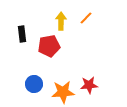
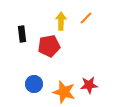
orange star: moved 1 px right; rotated 20 degrees clockwise
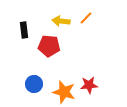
yellow arrow: rotated 84 degrees counterclockwise
black rectangle: moved 2 px right, 4 px up
red pentagon: rotated 15 degrees clockwise
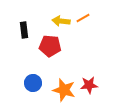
orange line: moved 3 px left; rotated 16 degrees clockwise
red pentagon: moved 1 px right
blue circle: moved 1 px left, 1 px up
orange star: moved 2 px up
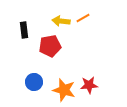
red pentagon: rotated 15 degrees counterclockwise
blue circle: moved 1 px right, 1 px up
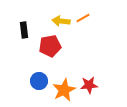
blue circle: moved 5 px right, 1 px up
orange star: rotated 30 degrees clockwise
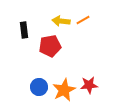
orange line: moved 2 px down
blue circle: moved 6 px down
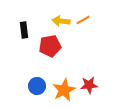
blue circle: moved 2 px left, 1 px up
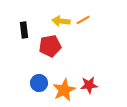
blue circle: moved 2 px right, 3 px up
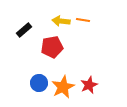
orange line: rotated 40 degrees clockwise
black rectangle: rotated 56 degrees clockwise
red pentagon: moved 2 px right, 1 px down
red star: rotated 18 degrees counterclockwise
orange star: moved 1 px left, 3 px up
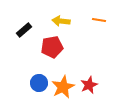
orange line: moved 16 px right
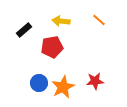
orange line: rotated 32 degrees clockwise
red star: moved 6 px right, 4 px up; rotated 18 degrees clockwise
